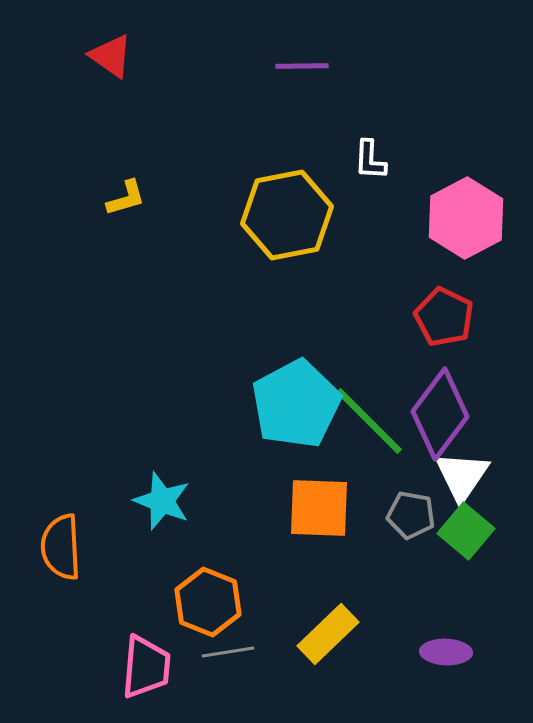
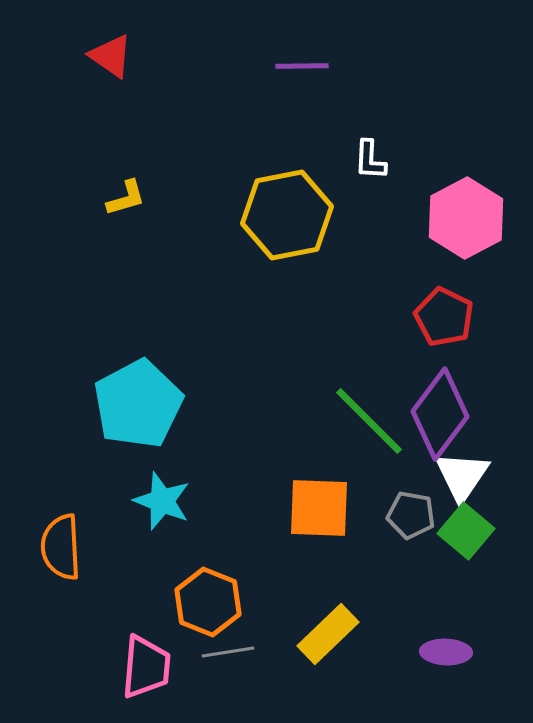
cyan pentagon: moved 158 px left
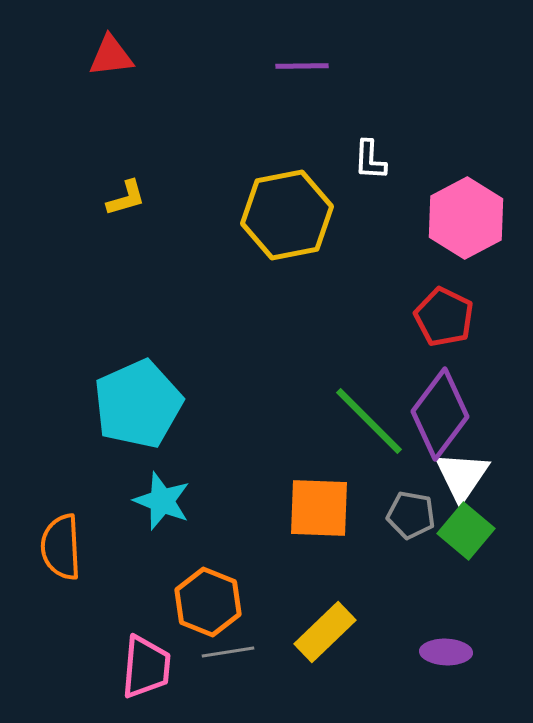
red triangle: rotated 42 degrees counterclockwise
cyan pentagon: rotated 4 degrees clockwise
yellow rectangle: moved 3 px left, 2 px up
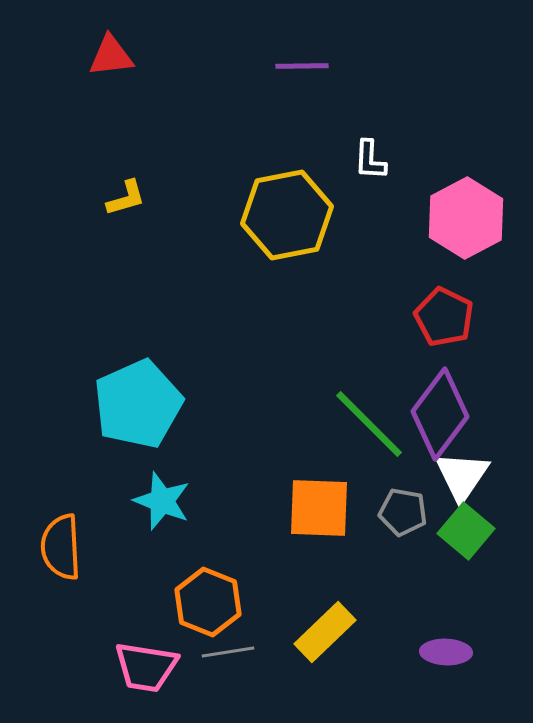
green line: moved 3 px down
gray pentagon: moved 8 px left, 3 px up
pink trapezoid: rotated 94 degrees clockwise
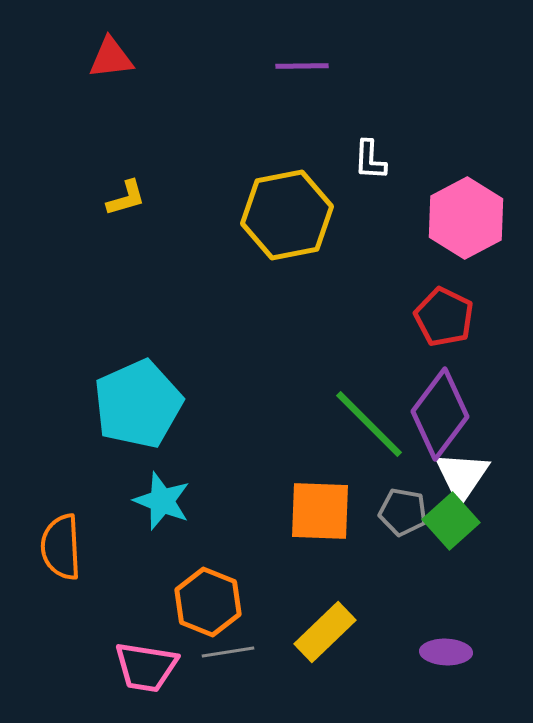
red triangle: moved 2 px down
orange square: moved 1 px right, 3 px down
green square: moved 15 px left, 10 px up; rotated 8 degrees clockwise
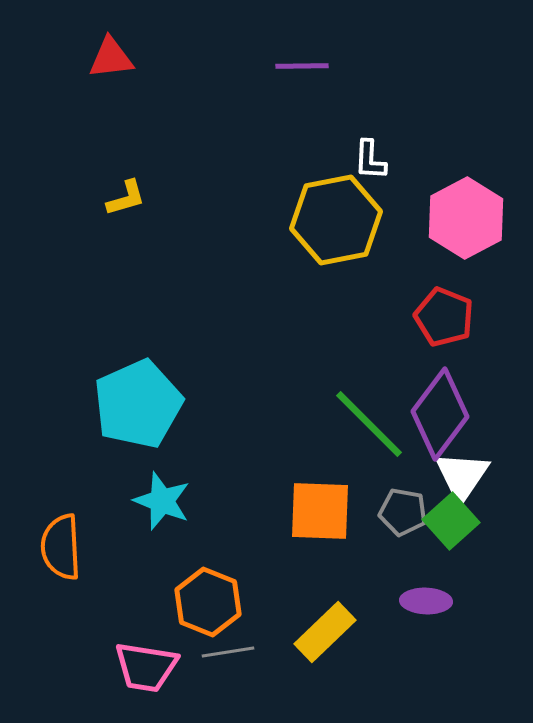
yellow hexagon: moved 49 px right, 5 px down
red pentagon: rotated 4 degrees counterclockwise
purple ellipse: moved 20 px left, 51 px up
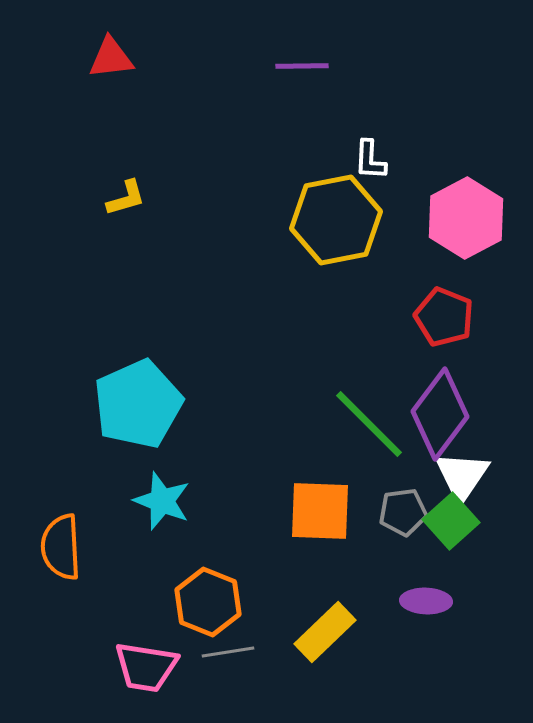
gray pentagon: rotated 18 degrees counterclockwise
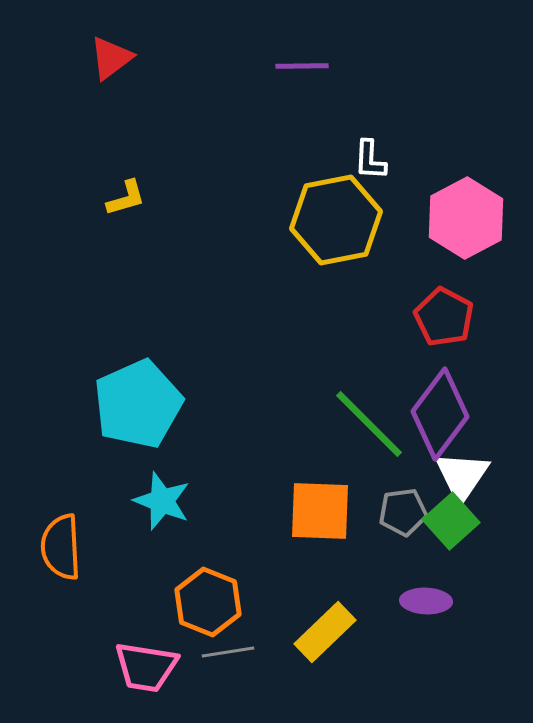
red triangle: rotated 30 degrees counterclockwise
red pentagon: rotated 6 degrees clockwise
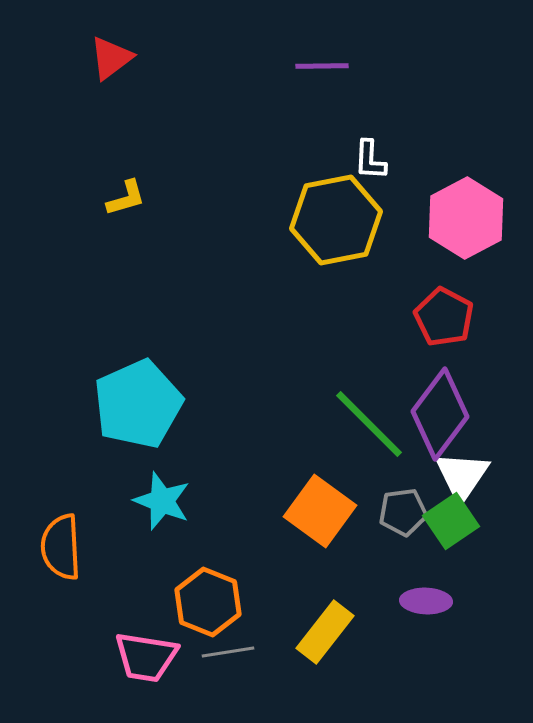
purple line: moved 20 px right
orange square: rotated 34 degrees clockwise
green square: rotated 8 degrees clockwise
yellow rectangle: rotated 8 degrees counterclockwise
pink trapezoid: moved 10 px up
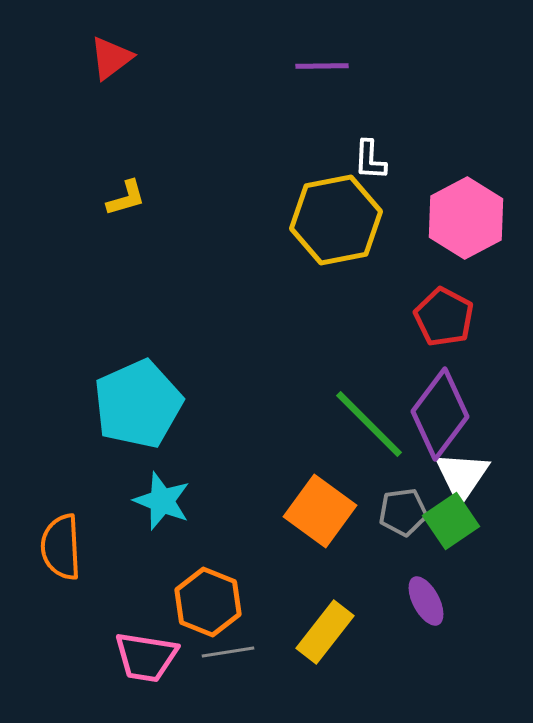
purple ellipse: rotated 60 degrees clockwise
